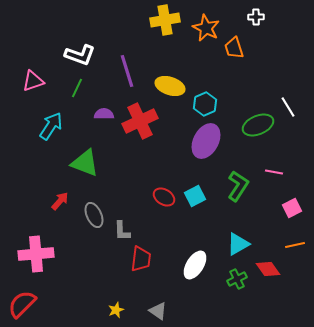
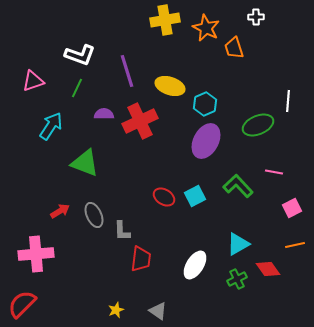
white line: moved 6 px up; rotated 35 degrees clockwise
green L-shape: rotated 76 degrees counterclockwise
red arrow: moved 10 px down; rotated 18 degrees clockwise
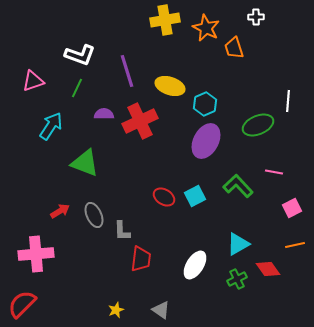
gray triangle: moved 3 px right, 1 px up
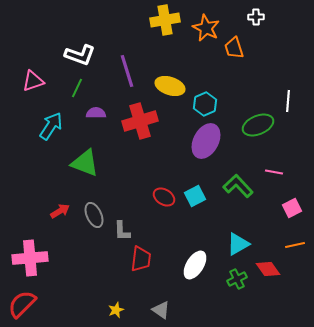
purple semicircle: moved 8 px left, 1 px up
red cross: rotated 8 degrees clockwise
pink cross: moved 6 px left, 4 px down
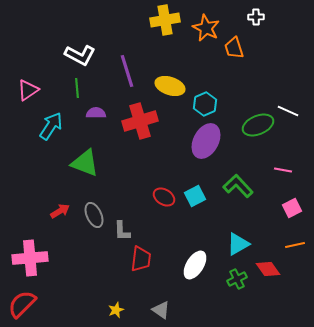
white L-shape: rotated 8 degrees clockwise
pink triangle: moved 5 px left, 9 px down; rotated 15 degrees counterclockwise
green line: rotated 30 degrees counterclockwise
white line: moved 10 px down; rotated 70 degrees counterclockwise
pink line: moved 9 px right, 2 px up
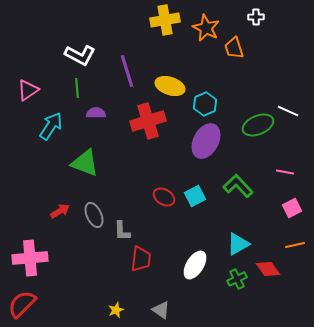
red cross: moved 8 px right
pink line: moved 2 px right, 2 px down
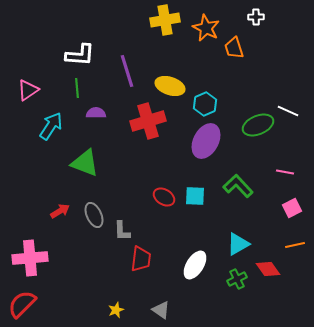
white L-shape: rotated 24 degrees counterclockwise
cyan square: rotated 30 degrees clockwise
